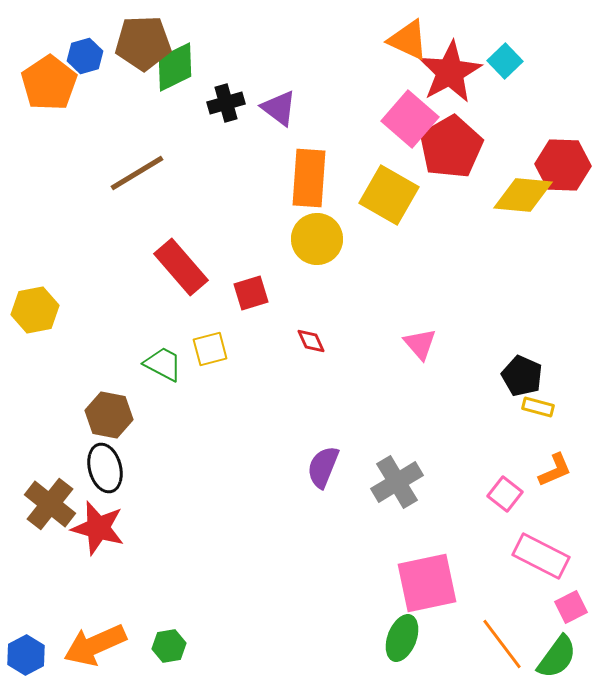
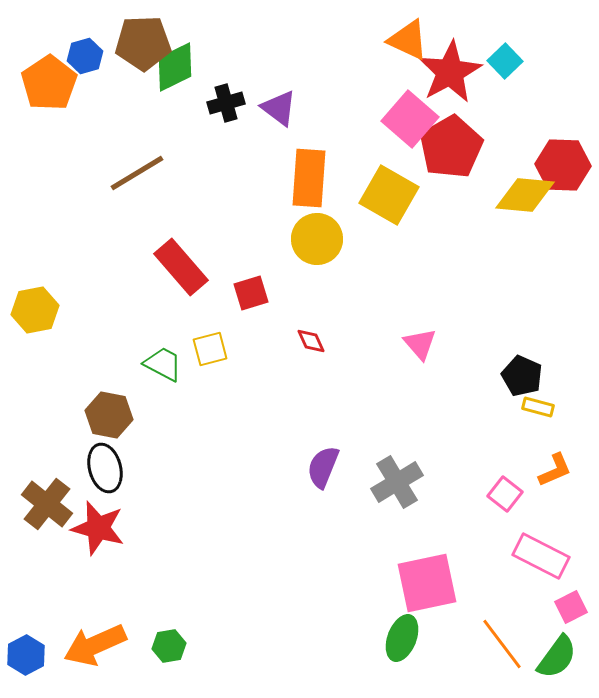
yellow diamond at (523, 195): moved 2 px right
brown cross at (50, 504): moved 3 px left
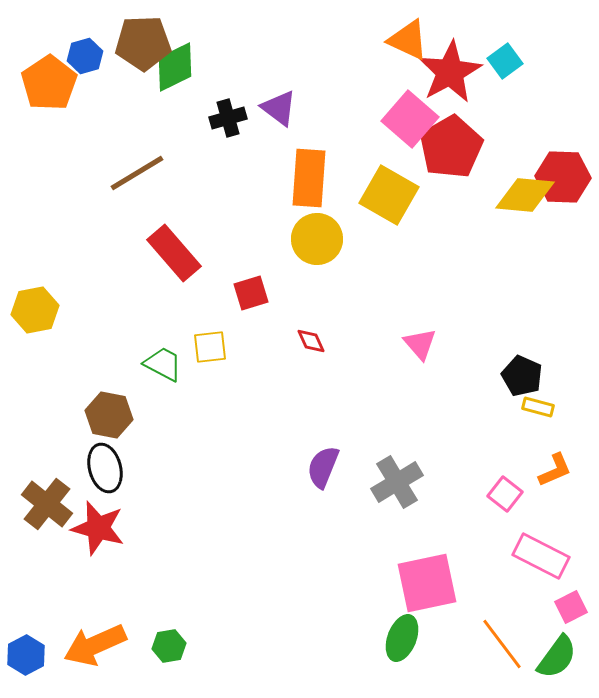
cyan square at (505, 61): rotated 8 degrees clockwise
black cross at (226, 103): moved 2 px right, 15 px down
red hexagon at (563, 165): moved 12 px down
red rectangle at (181, 267): moved 7 px left, 14 px up
yellow square at (210, 349): moved 2 px up; rotated 9 degrees clockwise
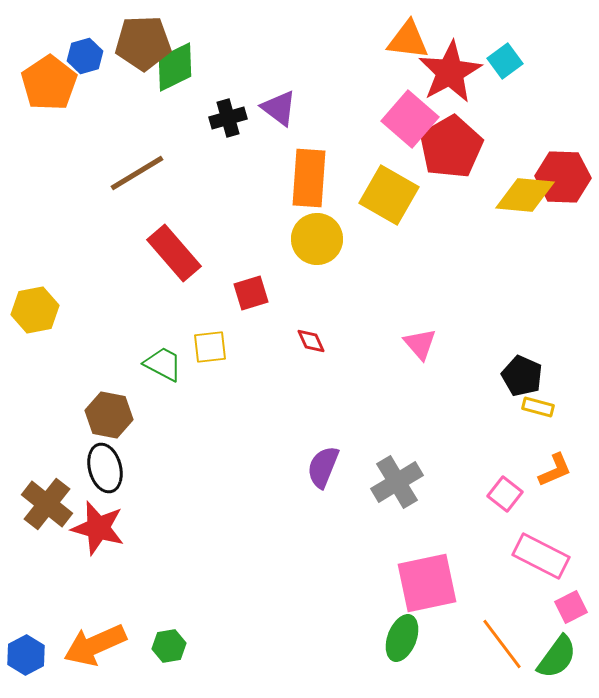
orange triangle at (408, 40): rotated 18 degrees counterclockwise
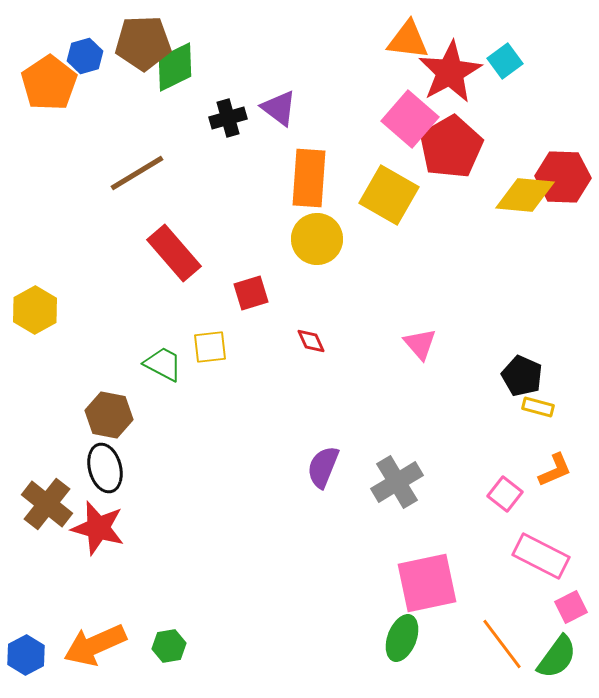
yellow hexagon at (35, 310): rotated 18 degrees counterclockwise
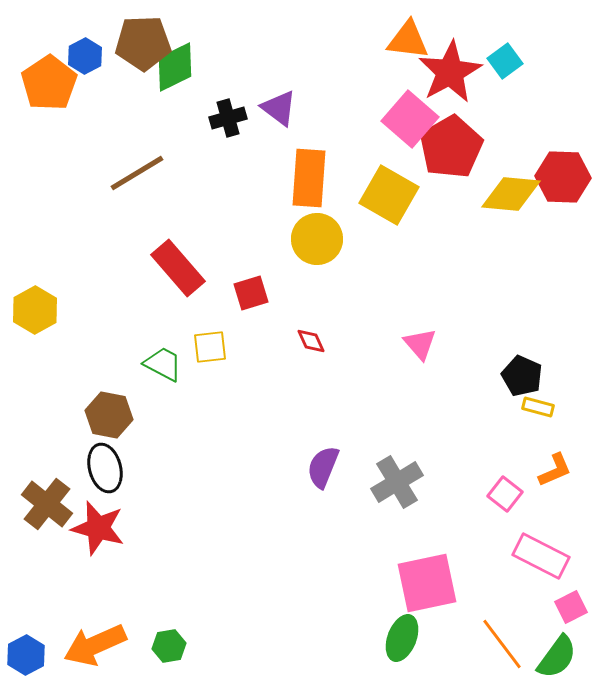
blue hexagon at (85, 56): rotated 12 degrees counterclockwise
yellow diamond at (525, 195): moved 14 px left, 1 px up
red rectangle at (174, 253): moved 4 px right, 15 px down
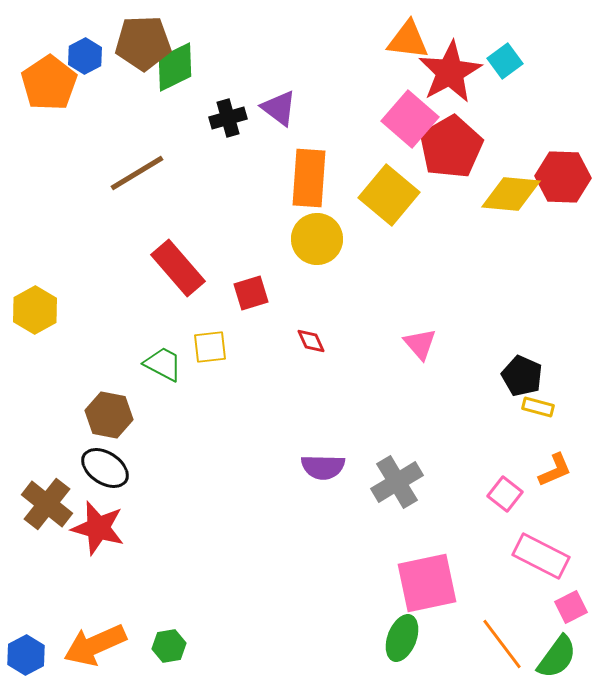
yellow square at (389, 195): rotated 10 degrees clockwise
purple semicircle at (323, 467): rotated 111 degrees counterclockwise
black ellipse at (105, 468): rotated 42 degrees counterclockwise
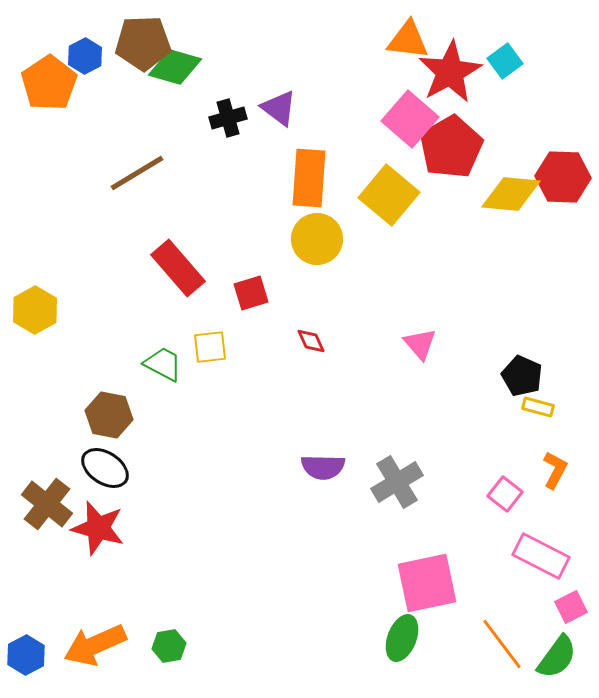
green diamond at (175, 67): rotated 42 degrees clockwise
orange L-shape at (555, 470): rotated 39 degrees counterclockwise
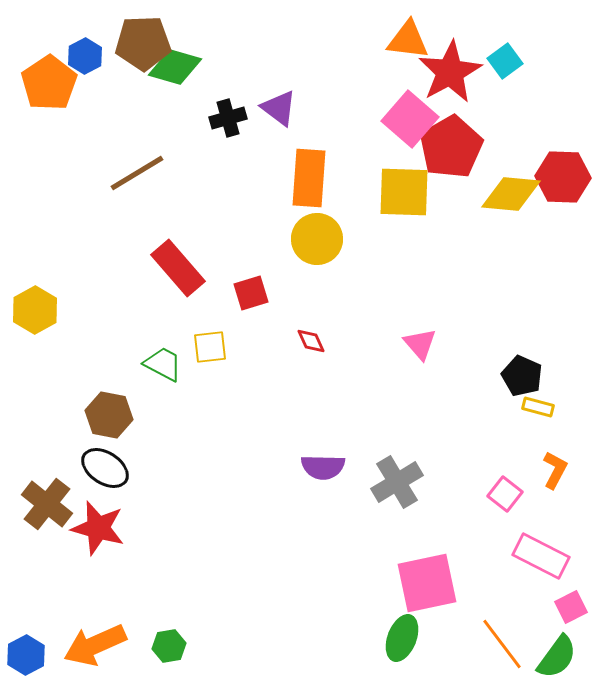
yellow square at (389, 195): moved 15 px right, 3 px up; rotated 38 degrees counterclockwise
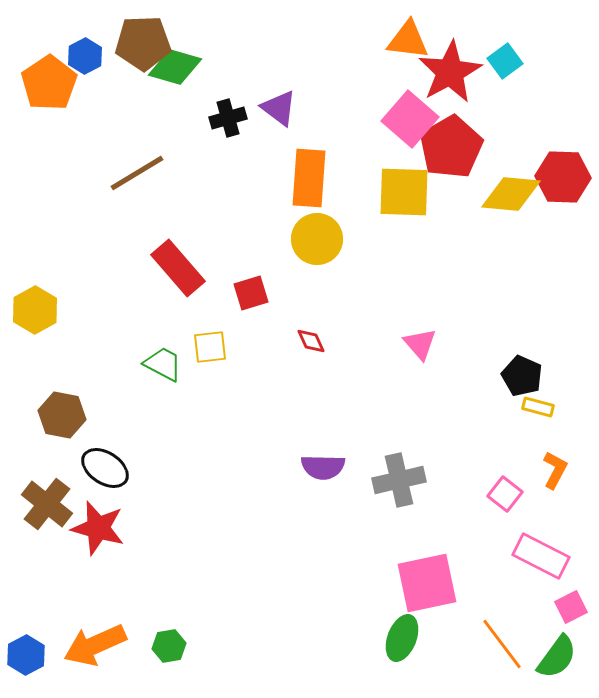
brown hexagon at (109, 415): moved 47 px left
gray cross at (397, 482): moved 2 px right, 2 px up; rotated 18 degrees clockwise
